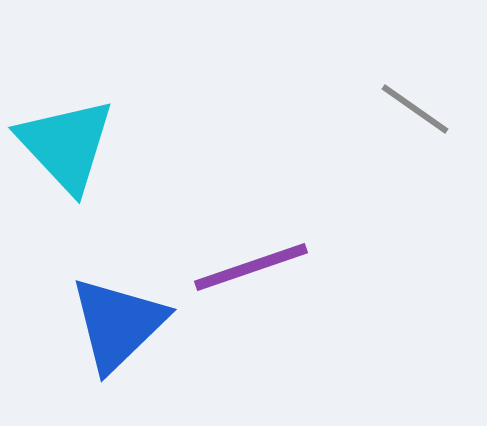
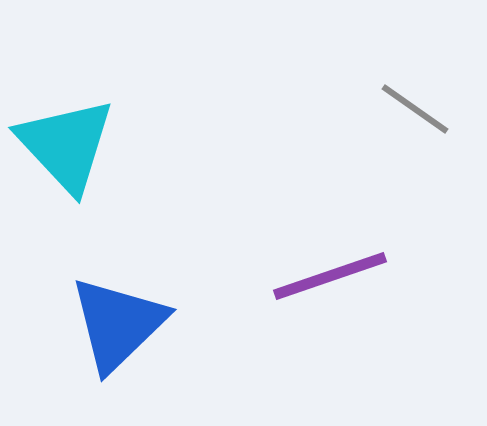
purple line: moved 79 px right, 9 px down
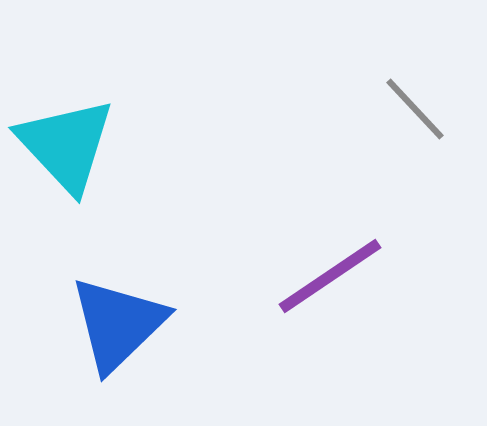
gray line: rotated 12 degrees clockwise
purple line: rotated 15 degrees counterclockwise
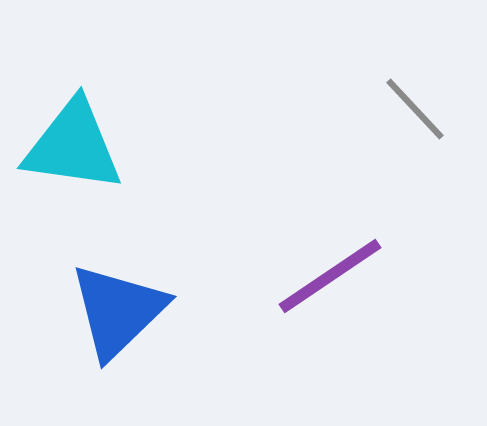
cyan triangle: moved 7 px right, 1 px down; rotated 39 degrees counterclockwise
blue triangle: moved 13 px up
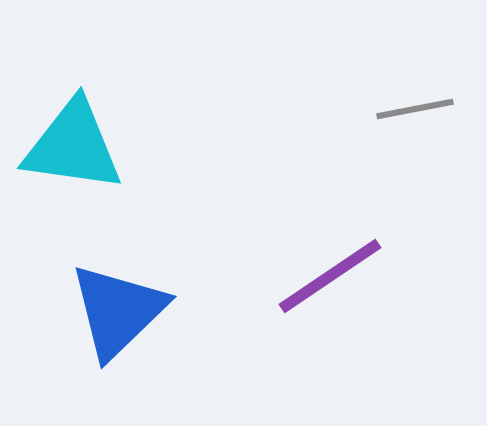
gray line: rotated 58 degrees counterclockwise
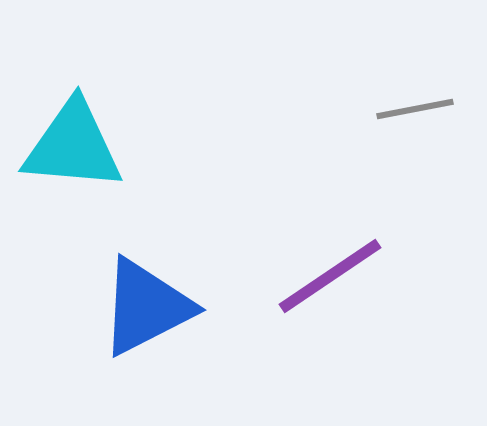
cyan triangle: rotated 3 degrees counterclockwise
blue triangle: moved 28 px right, 4 px up; rotated 17 degrees clockwise
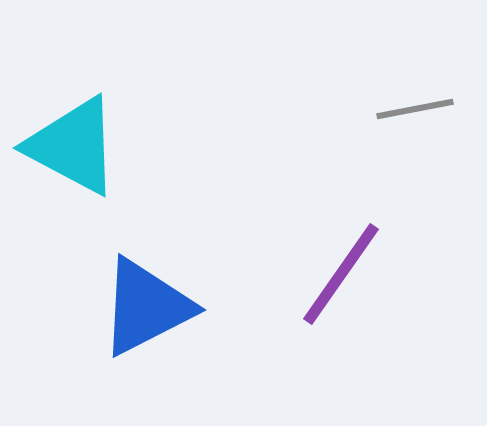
cyan triangle: rotated 23 degrees clockwise
purple line: moved 11 px right, 2 px up; rotated 21 degrees counterclockwise
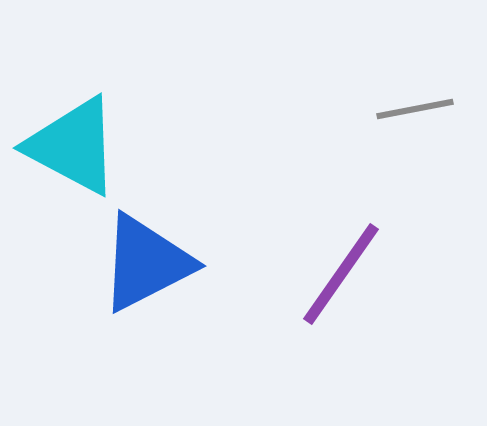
blue triangle: moved 44 px up
